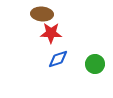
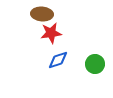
red star: rotated 10 degrees counterclockwise
blue diamond: moved 1 px down
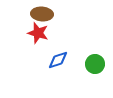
red star: moved 13 px left; rotated 25 degrees clockwise
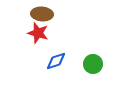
blue diamond: moved 2 px left, 1 px down
green circle: moved 2 px left
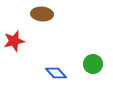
red star: moved 24 px left, 8 px down; rotated 30 degrees counterclockwise
blue diamond: moved 12 px down; rotated 65 degrees clockwise
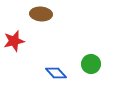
brown ellipse: moved 1 px left
green circle: moved 2 px left
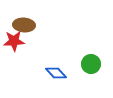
brown ellipse: moved 17 px left, 11 px down
red star: rotated 10 degrees clockwise
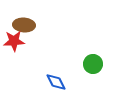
green circle: moved 2 px right
blue diamond: moved 9 px down; rotated 15 degrees clockwise
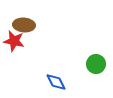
red star: rotated 15 degrees clockwise
green circle: moved 3 px right
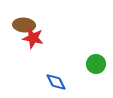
red star: moved 19 px right, 3 px up
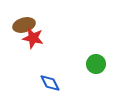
brown ellipse: rotated 20 degrees counterclockwise
blue diamond: moved 6 px left, 1 px down
